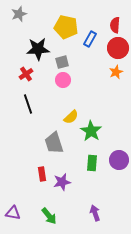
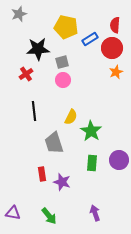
blue rectangle: rotated 28 degrees clockwise
red circle: moved 6 px left
black line: moved 6 px right, 7 px down; rotated 12 degrees clockwise
yellow semicircle: rotated 21 degrees counterclockwise
purple star: rotated 30 degrees clockwise
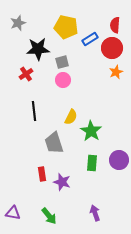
gray star: moved 1 px left, 9 px down
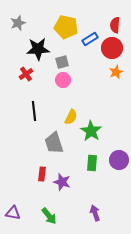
red rectangle: rotated 16 degrees clockwise
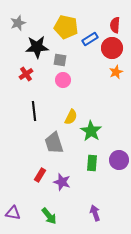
black star: moved 1 px left, 2 px up
gray square: moved 2 px left, 2 px up; rotated 24 degrees clockwise
red rectangle: moved 2 px left, 1 px down; rotated 24 degrees clockwise
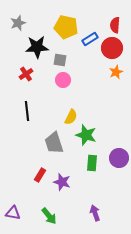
black line: moved 7 px left
green star: moved 5 px left, 4 px down; rotated 15 degrees counterclockwise
purple circle: moved 2 px up
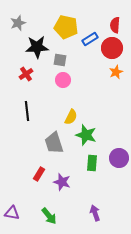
red rectangle: moved 1 px left, 1 px up
purple triangle: moved 1 px left
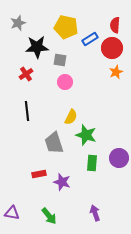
pink circle: moved 2 px right, 2 px down
red rectangle: rotated 48 degrees clockwise
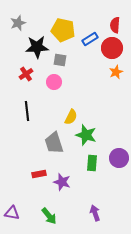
yellow pentagon: moved 3 px left, 3 px down
pink circle: moved 11 px left
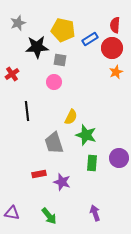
red cross: moved 14 px left
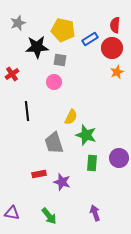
orange star: moved 1 px right
